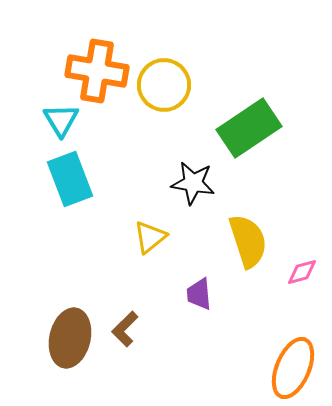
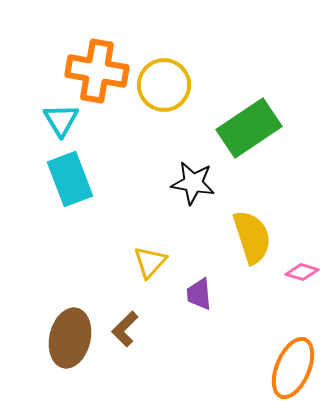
yellow triangle: moved 25 px down; rotated 9 degrees counterclockwise
yellow semicircle: moved 4 px right, 4 px up
pink diamond: rotated 32 degrees clockwise
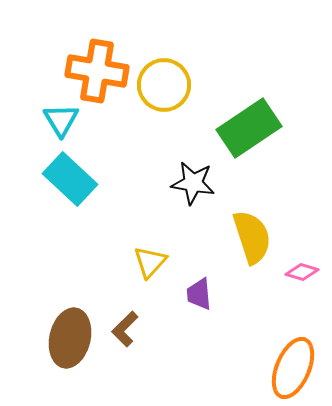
cyan rectangle: rotated 26 degrees counterclockwise
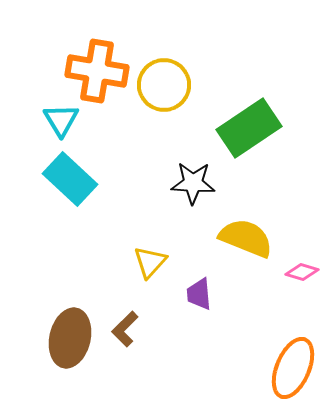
black star: rotated 6 degrees counterclockwise
yellow semicircle: moved 6 px left, 1 px down; rotated 50 degrees counterclockwise
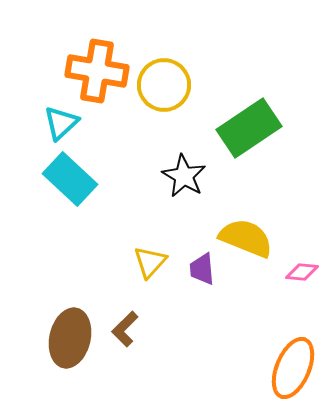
cyan triangle: moved 3 px down; rotated 18 degrees clockwise
black star: moved 9 px left, 7 px up; rotated 27 degrees clockwise
pink diamond: rotated 12 degrees counterclockwise
purple trapezoid: moved 3 px right, 25 px up
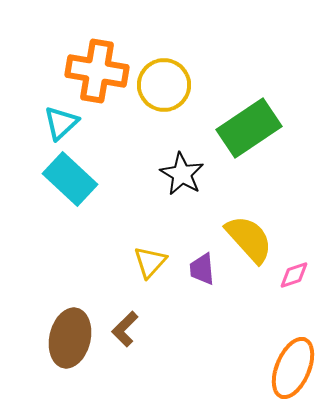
black star: moved 2 px left, 2 px up
yellow semicircle: moved 3 px right, 1 px down; rotated 26 degrees clockwise
pink diamond: moved 8 px left, 3 px down; rotated 24 degrees counterclockwise
